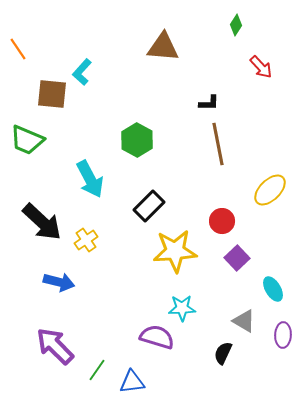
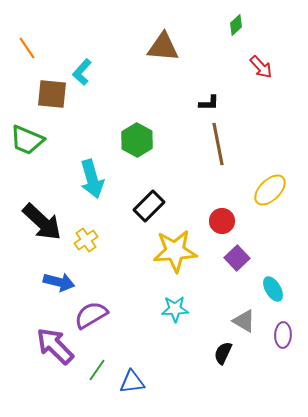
green diamond: rotated 15 degrees clockwise
orange line: moved 9 px right, 1 px up
cyan arrow: moved 2 px right; rotated 12 degrees clockwise
cyan star: moved 7 px left, 1 px down
purple semicircle: moved 66 px left, 22 px up; rotated 48 degrees counterclockwise
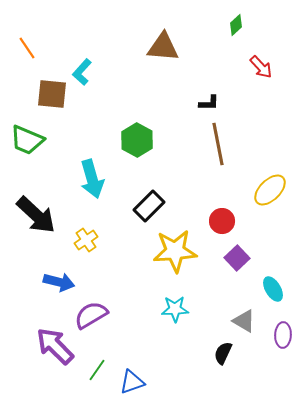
black arrow: moved 6 px left, 7 px up
blue triangle: rotated 12 degrees counterclockwise
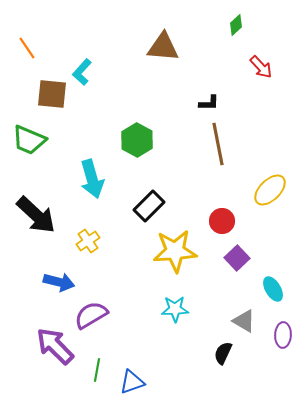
green trapezoid: moved 2 px right
yellow cross: moved 2 px right, 1 px down
green line: rotated 25 degrees counterclockwise
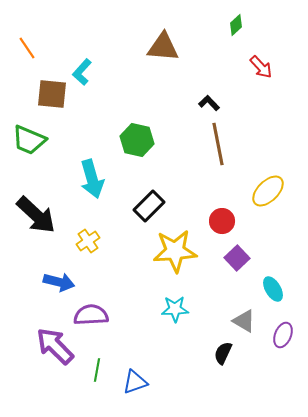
black L-shape: rotated 135 degrees counterclockwise
green hexagon: rotated 16 degrees counterclockwise
yellow ellipse: moved 2 px left, 1 px down
purple semicircle: rotated 28 degrees clockwise
purple ellipse: rotated 20 degrees clockwise
blue triangle: moved 3 px right
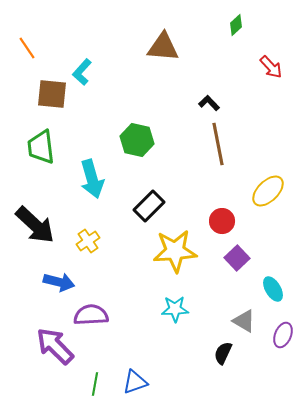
red arrow: moved 10 px right
green trapezoid: moved 12 px right, 7 px down; rotated 60 degrees clockwise
black arrow: moved 1 px left, 10 px down
green line: moved 2 px left, 14 px down
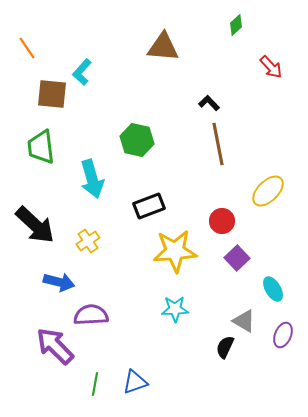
black rectangle: rotated 24 degrees clockwise
black semicircle: moved 2 px right, 6 px up
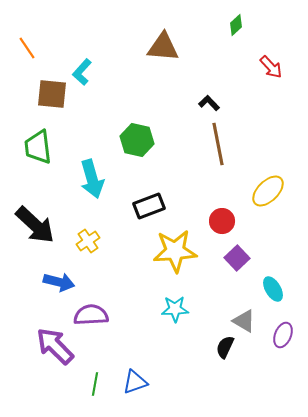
green trapezoid: moved 3 px left
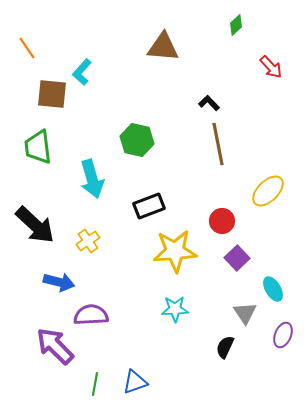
gray triangle: moved 1 px right, 8 px up; rotated 25 degrees clockwise
